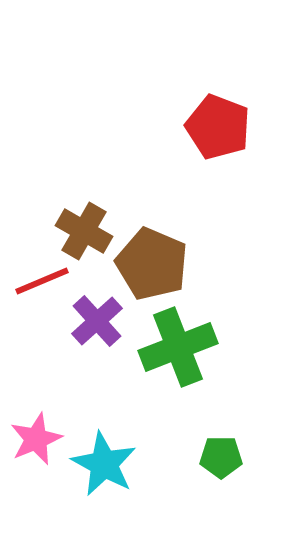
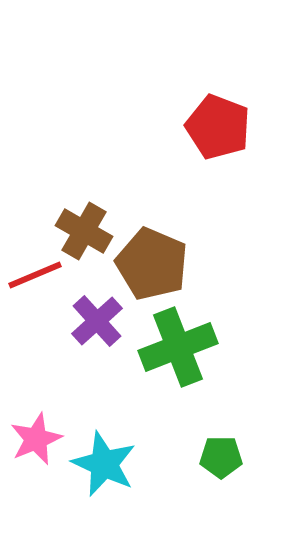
red line: moved 7 px left, 6 px up
cyan star: rotated 4 degrees counterclockwise
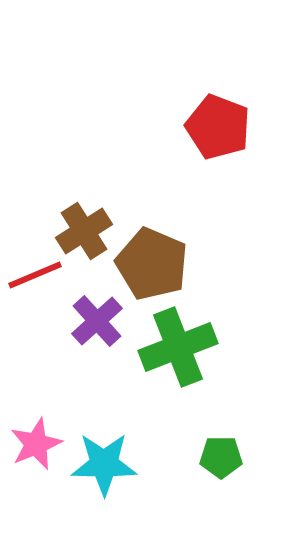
brown cross: rotated 28 degrees clockwise
pink star: moved 5 px down
cyan star: rotated 24 degrees counterclockwise
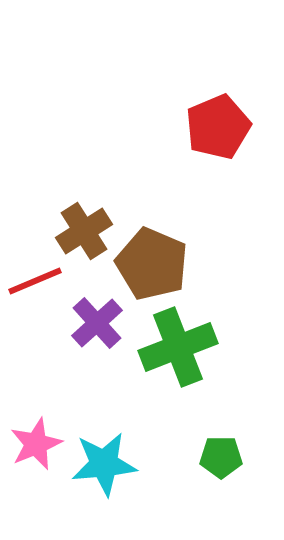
red pentagon: rotated 28 degrees clockwise
red line: moved 6 px down
purple cross: moved 2 px down
cyan star: rotated 6 degrees counterclockwise
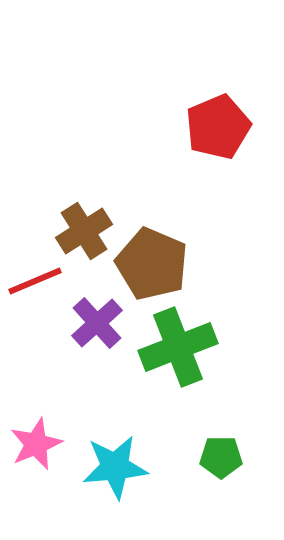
cyan star: moved 11 px right, 3 px down
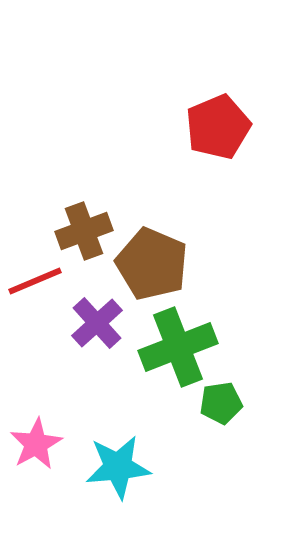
brown cross: rotated 12 degrees clockwise
pink star: rotated 6 degrees counterclockwise
green pentagon: moved 54 px up; rotated 9 degrees counterclockwise
cyan star: moved 3 px right
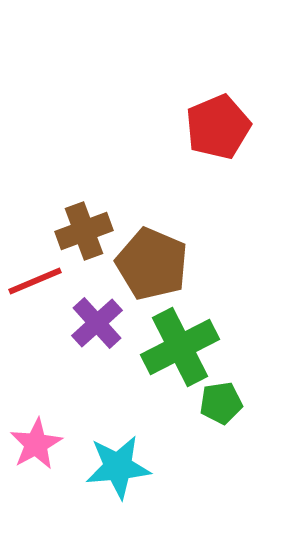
green cross: moved 2 px right; rotated 6 degrees counterclockwise
